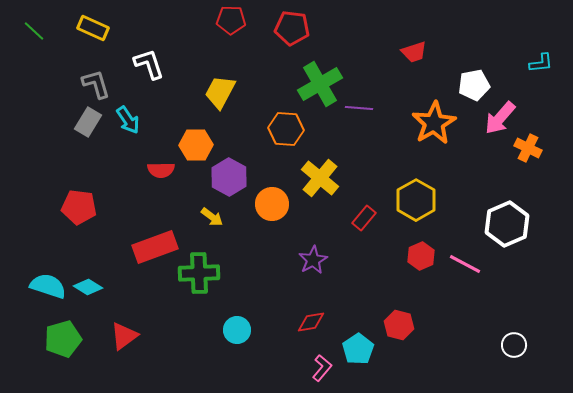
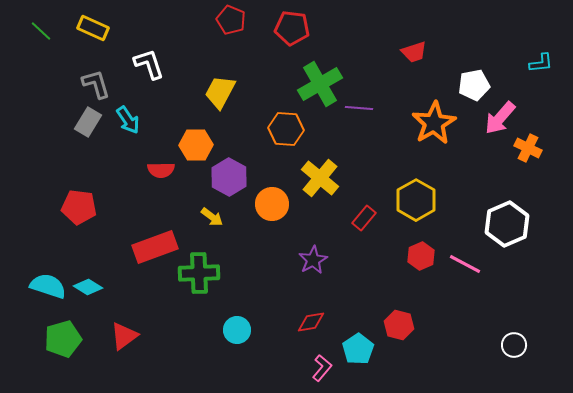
red pentagon at (231, 20): rotated 20 degrees clockwise
green line at (34, 31): moved 7 px right
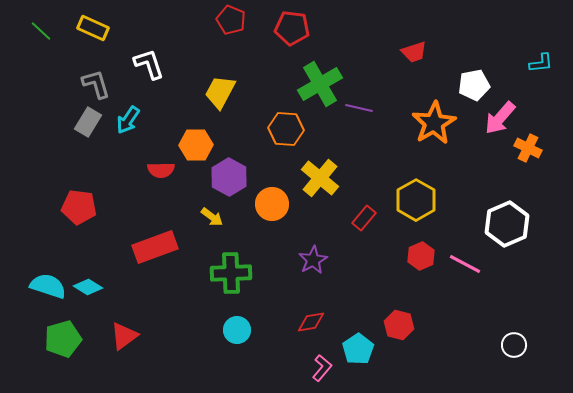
purple line at (359, 108): rotated 8 degrees clockwise
cyan arrow at (128, 120): rotated 68 degrees clockwise
green cross at (199, 273): moved 32 px right
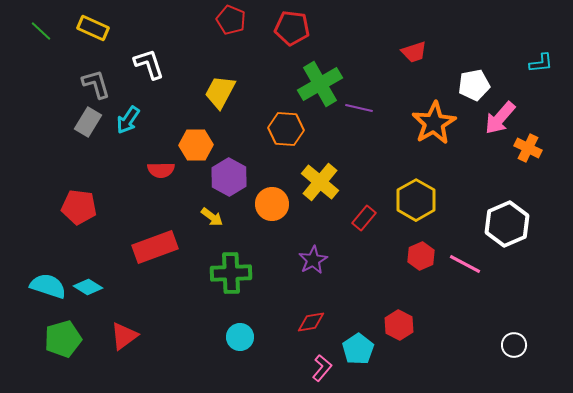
yellow cross at (320, 178): moved 4 px down
red hexagon at (399, 325): rotated 12 degrees clockwise
cyan circle at (237, 330): moved 3 px right, 7 px down
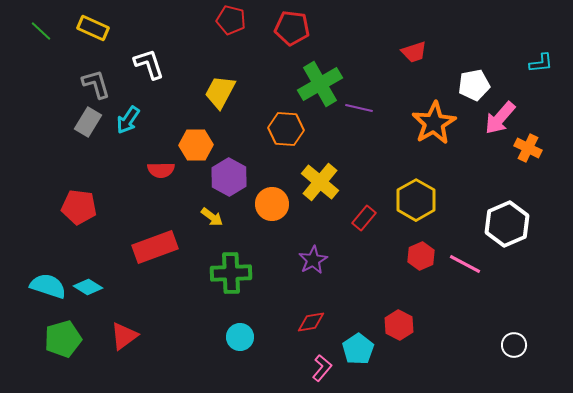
red pentagon at (231, 20): rotated 8 degrees counterclockwise
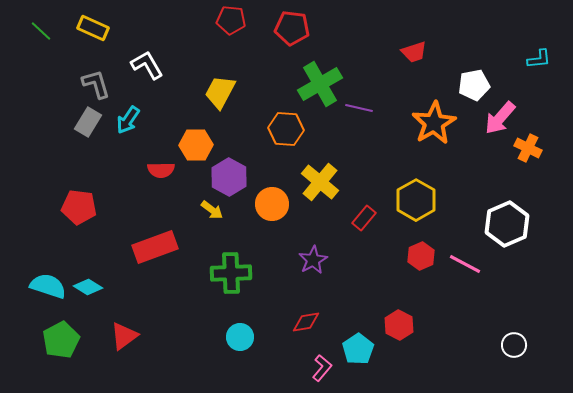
red pentagon at (231, 20): rotated 8 degrees counterclockwise
cyan L-shape at (541, 63): moved 2 px left, 4 px up
white L-shape at (149, 64): moved 2 px left, 1 px down; rotated 12 degrees counterclockwise
yellow arrow at (212, 217): moved 7 px up
red diamond at (311, 322): moved 5 px left
green pentagon at (63, 339): moved 2 px left, 1 px down; rotated 12 degrees counterclockwise
